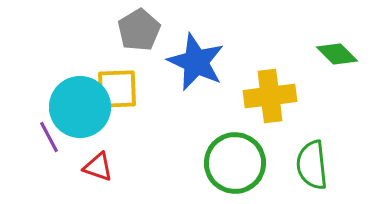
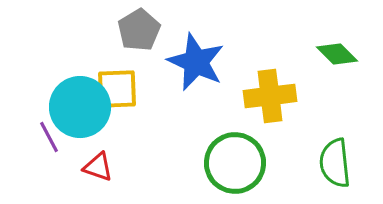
green semicircle: moved 23 px right, 2 px up
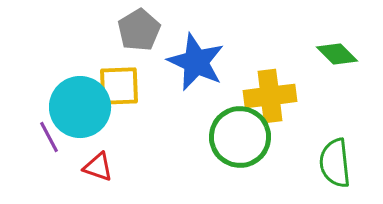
yellow square: moved 2 px right, 3 px up
green circle: moved 5 px right, 26 px up
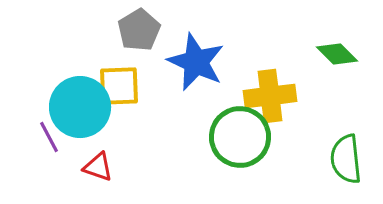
green semicircle: moved 11 px right, 4 px up
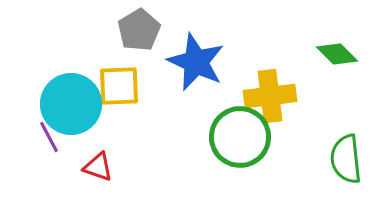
cyan circle: moved 9 px left, 3 px up
